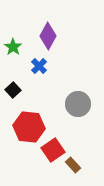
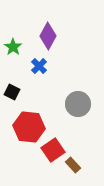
black square: moved 1 px left, 2 px down; rotated 21 degrees counterclockwise
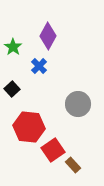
black square: moved 3 px up; rotated 21 degrees clockwise
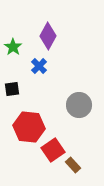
black square: rotated 35 degrees clockwise
gray circle: moved 1 px right, 1 px down
